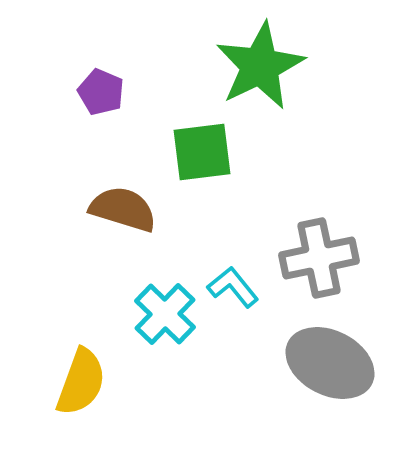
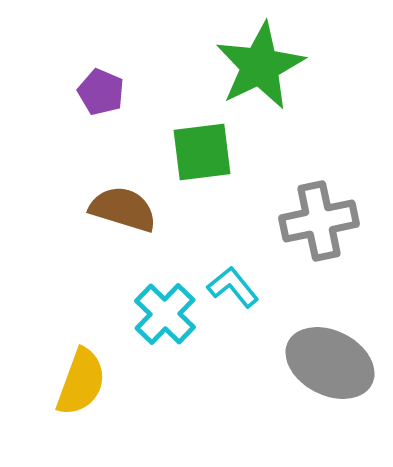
gray cross: moved 37 px up
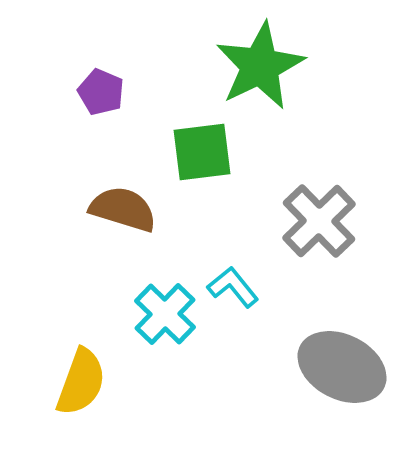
gray cross: rotated 32 degrees counterclockwise
gray ellipse: moved 12 px right, 4 px down
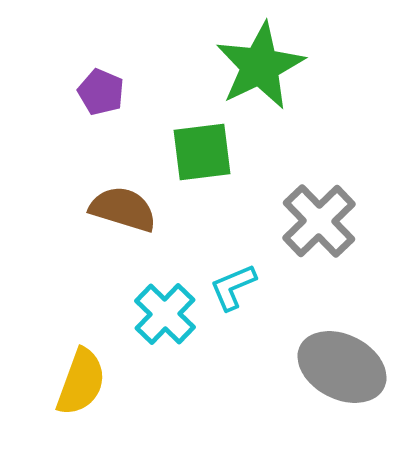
cyan L-shape: rotated 74 degrees counterclockwise
